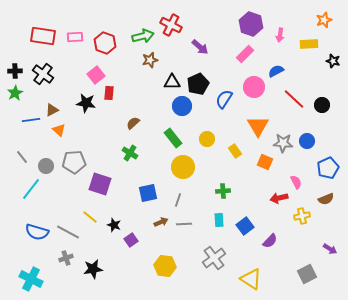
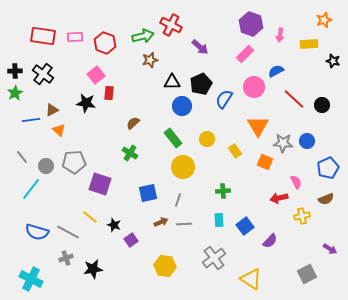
black pentagon at (198, 84): moved 3 px right
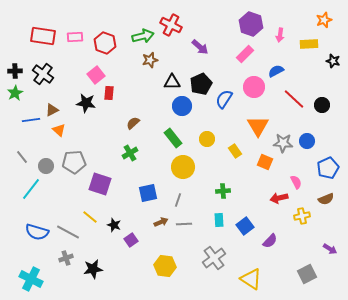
green cross at (130, 153): rotated 28 degrees clockwise
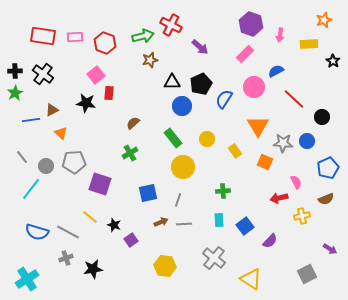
black star at (333, 61): rotated 16 degrees clockwise
black circle at (322, 105): moved 12 px down
orange triangle at (59, 130): moved 2 px right, 3 px down
gray cross at (214, 258): rotated 15 degrees counterclockwise
cyan cross at (31, 279): moved 4 px left; rotated 30 degrees clockwise
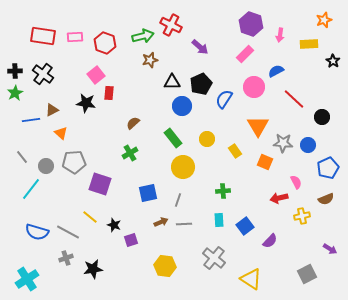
blue circle at (307, 141): moved 1 px right, 4 px down
purple square at (131, 240): rotated 16 degrees clockwise
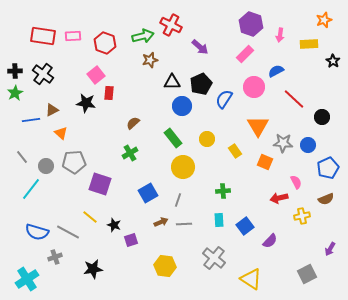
pink rectangle at (75, 37): moved 2 px left, 1 px up
blue square at (148, 193): rotated 18 degrees counterclockwise
purple arrow at (330, 249): rotated 88 degrees clockwise
gray cross at (66, 258): moved 11 px left, 1 px up
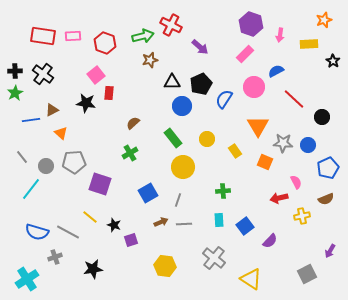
purple arrow at (330, 249): moved 2 px down
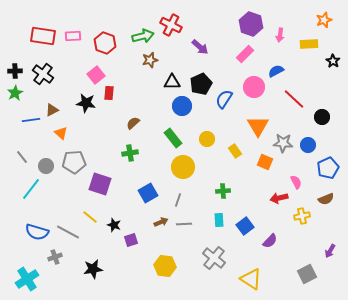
green cross at (130, 153): rotated 21 degrees clockwise
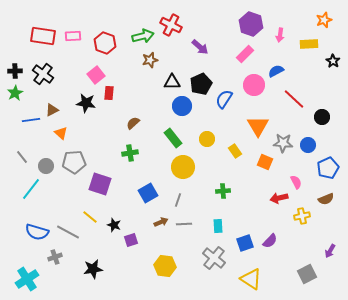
pink circle at (254, 87): moved 2 px up
cyan rectangle at (219, 220): moved 1 px left, 6 px down
blue square at (245, 226): moved 17 px down; rotated 18 degrees clockwise
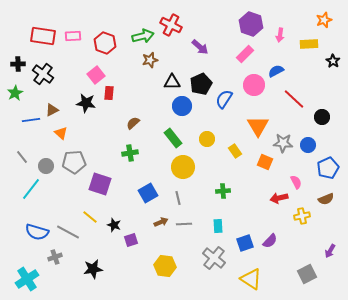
black cross at (15, 71): moved 3 px right, 7 px up
gray line at (178, 200): moved 2 px up; rotated 32 degrees counterclockwise
